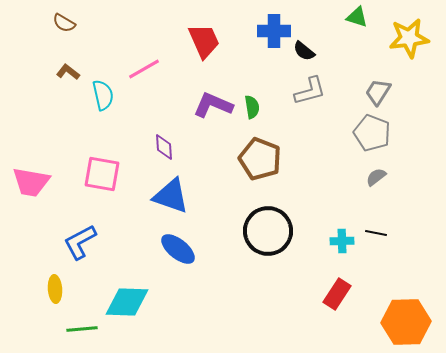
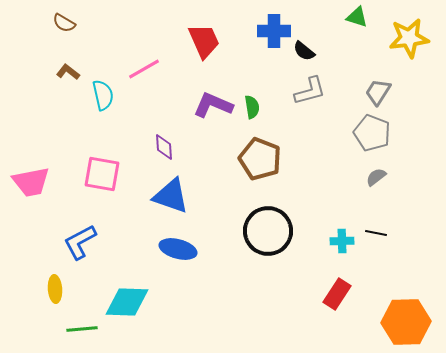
pink trapezoid: rotated 21 degrees counterclockwise
blue ellipse: rotated 24 degrees counterclockwise
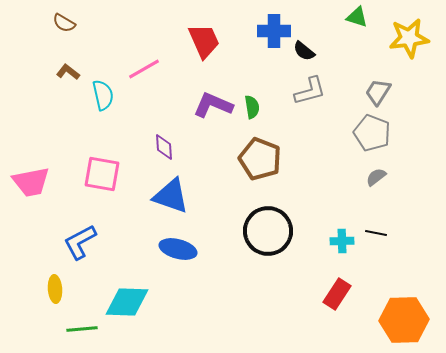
orange hexagon: moved 2 px left, 2 px up
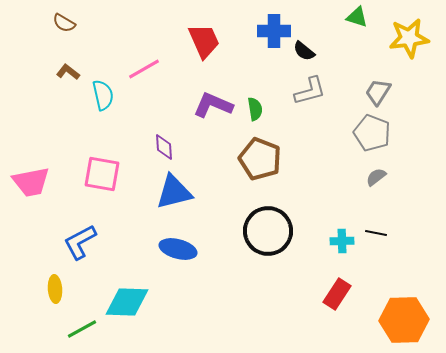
green semicircle: moved 3 px right, 2 px down
blue triangle: moved 3 px right, 4 px up; rotated 33 degrees counterclockwise
green line: rotated 24 degrees counterclockwise
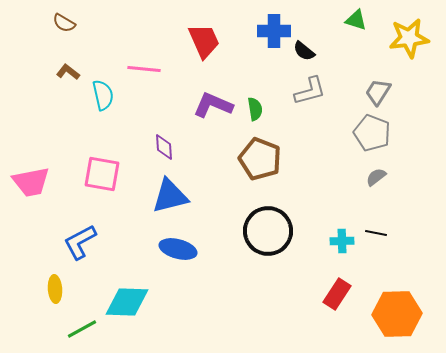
green triangle: moved 1 px left, 3 px down
pink line: rotated 36 degrees clockwise
blue triangle: moved 4 px left, 4 px down
orange hexagon: moved 7 px left, 6 px up
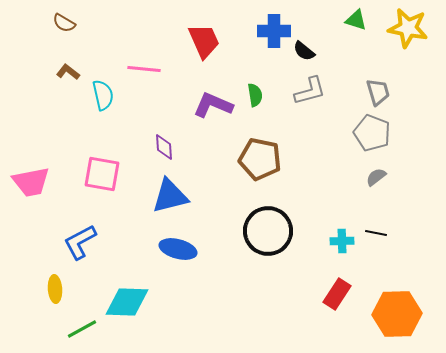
yellow star: moved 1 px left, 10 px up; rotated 18 degrees clockwise
gray trapezoid: rotated 132 degrees clockwise
green semicircle: moved 14 px up
brown pentagon: rotated 9 degrees counterclockwise
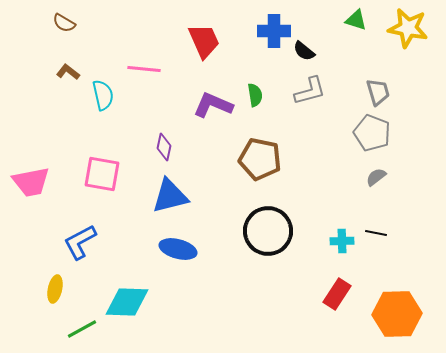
purple diamond: rotated 16 degrees clockwise
yellow ellipse: rotated 16 degrees clockwise
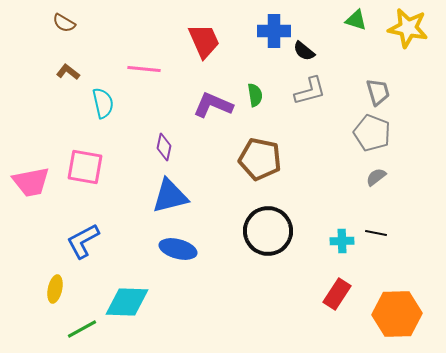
cyan semicircle: moved 8 px down
pink square: moved 17 px left, 7 px up
blue L-shape: moved 3 px right, 1 px up
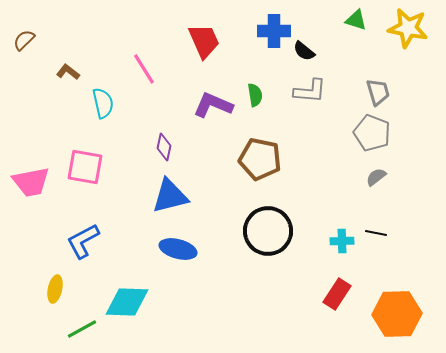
brown semicircle: moved 40 px left, 17 px down; rotated 105 degrees clockwise
pink line: rotated 52 degrees clockwise
gray L-shape: rotated 20 degrees clockwise
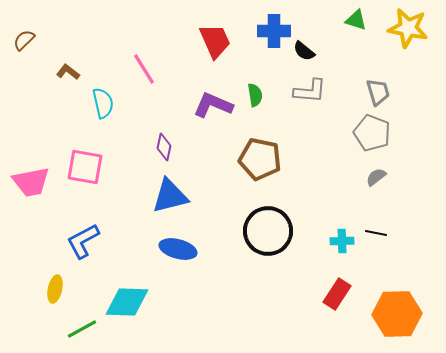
red trapezoid: moved 11 px right
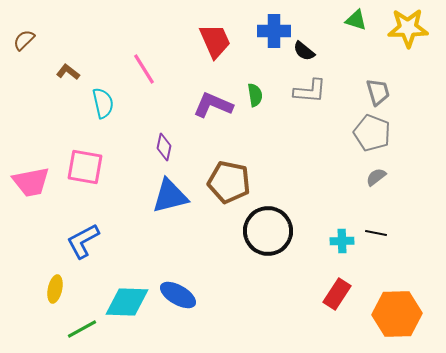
yellow star: rotated 12 degrees counterclockwise
brown pentagon: moved 31 px left, 23 px down
blue ellipse: moved 46 px down; rotated 15 degrees clockwise
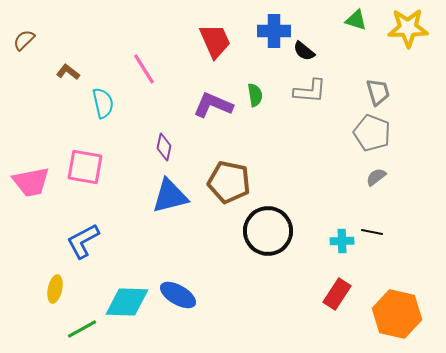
black line: moved 4 px left, 1 px up
orange hexagon: rotated 15 degrees clockwise
